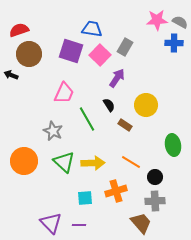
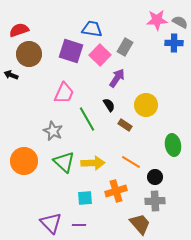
brown trapezoid: moved 1 px left, 1 px down
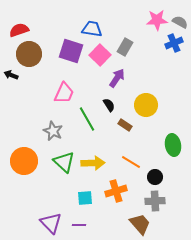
blue cross: rotated 24 degrees counterclockwise
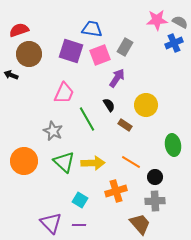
pink square: rotated 25 degrees clockwise
cyan square: moved 5 px left, 2 px down; rotated 35 degrees clockwise
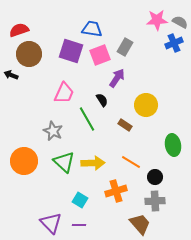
black semicircle: moved 7 px left, 5 px up
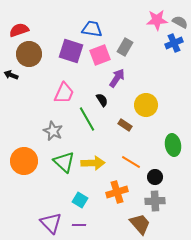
orange cross: moved 1 px right, 1 px down
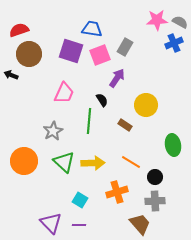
green line: moved 2 px right, 2 px down; rotated 35 degrees clockwise
gray star: rotated 18 degrees clockwise
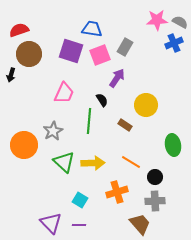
black arrow: rotated 96 degrees counterclockwise
orange circle: moved 16 px up
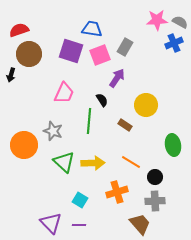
gray star: rotated 24 degrees counterclockwise
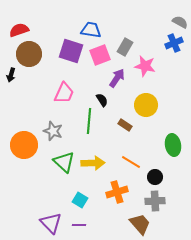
pink star: moved 12 px left, 46 px down; rotated 15 degrees clockwise
blue trapezoid: moved 1 px left, 1 px down
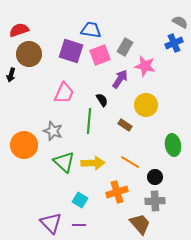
purple arrow: moved 3 px right, 1 px down
orange line: moved 1 px left
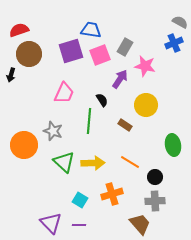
purple square: rotated 35 degrees counterclockwise
orange cross: moved 5 px left, 2 px down
